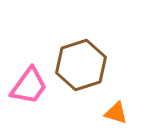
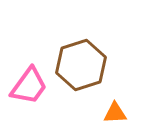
orange triangle: moved 1 px left; rotated 20 degrees counterclockwise
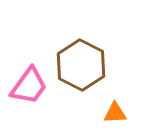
brown hexagon: rotated 15 degrees counterclockwise
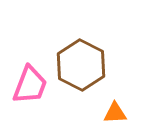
pink trapezoid: moved 1 px right, 1 px up; rotated 15 degrees counterclockwise
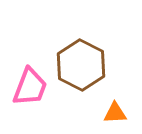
pink trapezoid: moved 2 px down
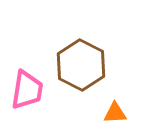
pink trapezoid: moved 3 px left, 3 px down; rotated 12 degrees counterclockwise
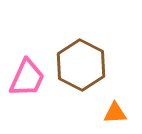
pink trapezoid: moved 12 px up; rotated 15 degrees clockwise
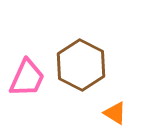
orange triangle: rotated 35 degrees clockwise
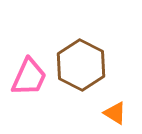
pink trapezoid: moved 2 px right, 1 px up
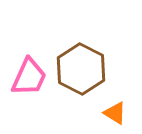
brown hexagon: moved 4 px down
